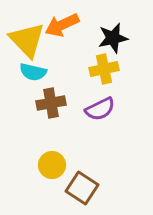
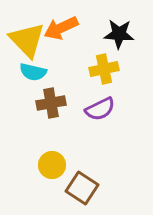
orange arrow: moved 1 px left, 3 px down
black star: moved 6 px right, 4 px up; rotated 16 degrees clockwise
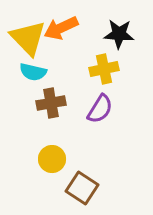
yellow triangle: moved 1 px right, 2 px up
purple semicircle: rotated 32 degrees counterclockwise
yellow circle: moved 6 px up
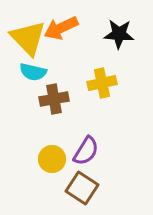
yellow cross: moved 2 px left, 14 px down
brown cross: moved 3 px right, 4 px up
purple semicircle: moved 14 px left, 42 px down
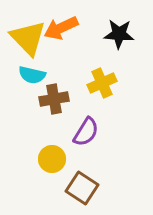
cyan semicircle: moved 1 px left, 3 px down
yellow cross: rotated 12 degrees counterclockwise
purple semicircle: moved 19 px up
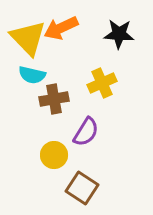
yellow circle: moved 2 px right, 4 px up
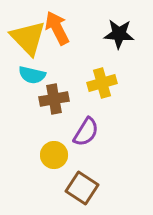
orange arrow: moved 4 px left; rotated 88 degrees clockwise
yellow cross: rotated 8 degrees clockwise
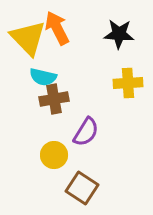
cyan semicircle: moved 11 px right, 2 px down
yellow cross: moved 26 px right; rotated 12 degrees clockwise
